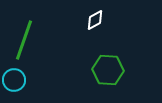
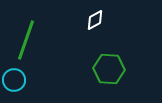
green line: moved 2 px right
green hexagon: moved 1 px right, 1 px up
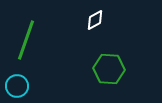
cyan circle: moved 3 px right, 6 px down
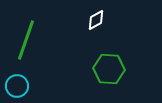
white diamond: moved 1 px right
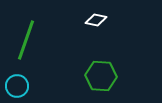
white diamond: rotated 40 degrees clockwise
green hexagon: moved 8 px left, 7 px down
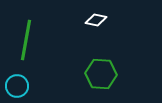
green line: rotated 9 degrees counterclockwise
green hexagon: moved 2 px up
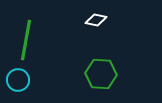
cyan circle: moved 1 px right, 6 px up
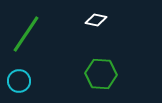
green line: moved 6 px up; rotated 24 degrees clockwise
cyan circle: moved 1 px right, 1 px down
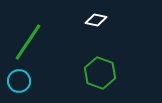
green line: moved 2 px right, 8 px down
green hexagon: moved 1 px left, 1 px up; rotated 16 degrees clockwise
